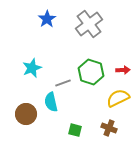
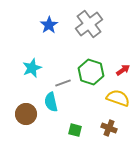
blue star: moved 2 px right, 6 px down
red arrow: rotated 32 degrees counterclockwise
yellow semicircle: rotated 45 degrees clockwise
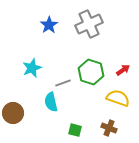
gray cross: rotated 12 degrees clockwise
brown circle: moved 13 px left, 1 px up
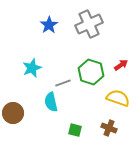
red arrow: moved 2 px left, 5 px up
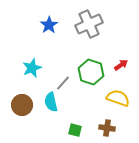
gray line: rotated 28 degrees counterclockwise
brown circle: moved 9 px right, 8 px up
brown cross: moved 2 px left; rotated 14 degrees counterclockwise
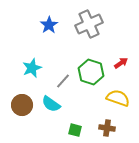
red arrow: moved 2 px up
gray line: moved 2 px up
cyan semicircle: moved 2 px down; rotated 42 degrees counterclockwise
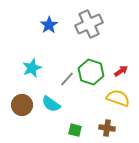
red arrow: moved 8 px down
gray line: moved 4 px right, 2 px up
